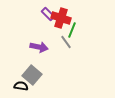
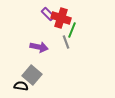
gray line: rotated 16 degrees clockwise
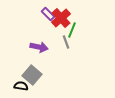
red cross: rotated 30 degrees clockwise
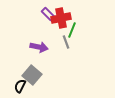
red cross: rotated 30 degrees clockwise
black semicircle: moved 1 px left; rotated 72 degrees counterclockwise
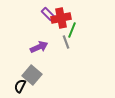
purple arrow: rotated 36 degrees counterclockwise
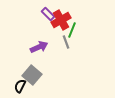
red cross: moved 2 px down; rotated 18 degrees counterclockwise
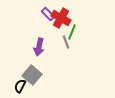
red cross: moved 2 px up; rotated 30 degrees counterclockwise
green line: moved 2 px down
purple arrow: rotated 126 degrees clockwise
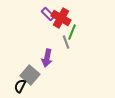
purple arrow: moved 8 px right, 11 px down
gray square: moved 2 px left
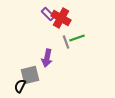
green line: moved 5 px right, 6 px down; rotated 49 degrees clockwise
gray square: rotated 36 degrees clockwise
